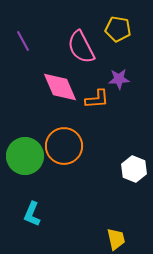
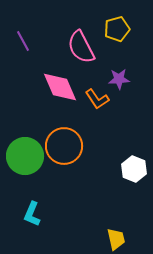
yellow pentagon: moved 1 px left; rotated 25 degrees counterclockwise
orange L-shape: rotated 60 degrees clockwise
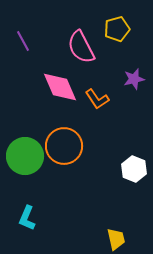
purple star: moved 15 px right; rotated 10 degrees counterclockwise
cyan L-shape: moved 5 px left, 4 px down
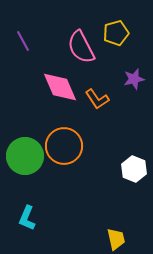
yellow pentagon: moved 1 px left, 4 px down
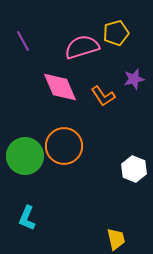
pink semicircle: moved 1 px right; rotated 100 degrees clockwise
orange L-shape: moved 6 px right, 3 px up
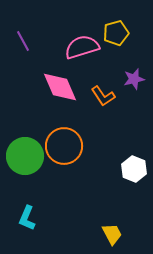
yellow trapezoid: moved 4 px left, 5 px up; rotated 15 degrees counterclockwise
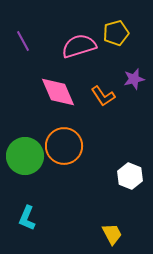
pink semicircle: moved 3 px left, 1 px up
pink diamond: moved 2 px left, 5 px down
white hexagon: moved 4 px left, 7 px down
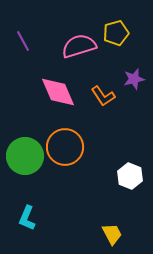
orange circle: moved 1 px right, 1 px down
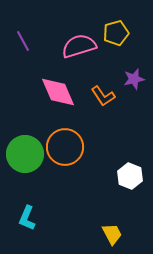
green circle: moved 2 px up
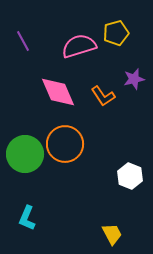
orange circle: moved 3 px up
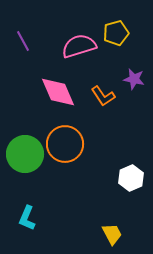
purple star: rotated 25 degrees clockwise
white hexagon: moved 1 px right, 2 px down; rotated 15 degrees clockwise
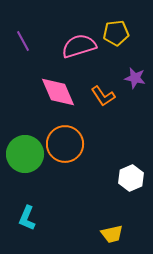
yellow pentagon: rotated 10 degrees clockwise
purple star: moved 1 px right, 1 px up
yellow trapezoid: rotated 105 degrees clockwise
